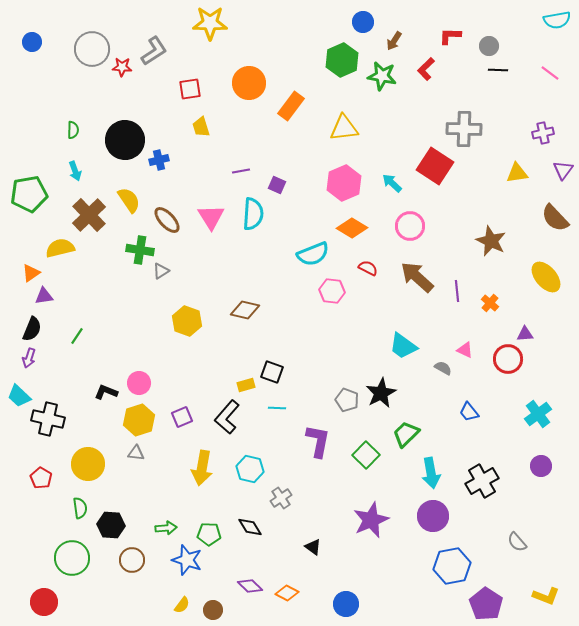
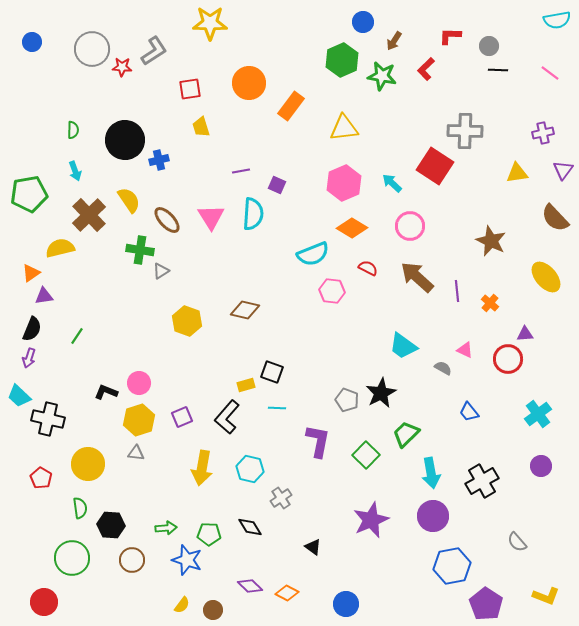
gray cross at (464, 129): moved 1 px right, 2 px down
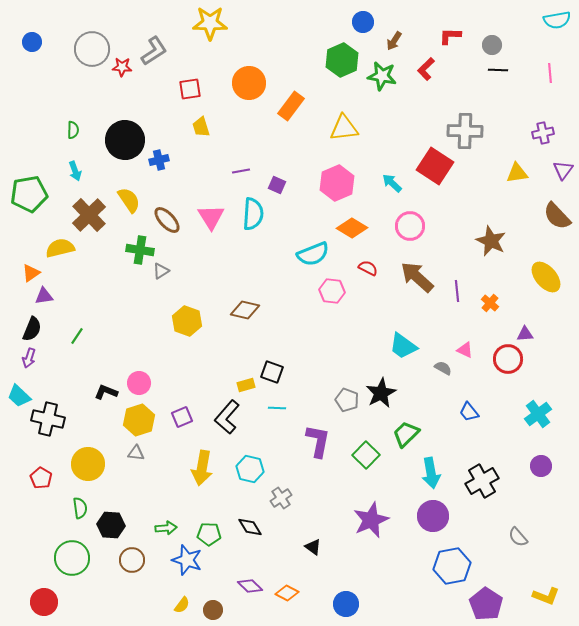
gray circle at (489, 46): moved 3 px right, 1 px up
pink line at (550, 73): rotated 48 degrees clockwise
pink hexagon at (344, 183): moved 7 px left
brown semicircle at (555, 218): moved 2 px right, 2 px up
gray semicircle at (517, 542): moved 1 px right, 5 px up
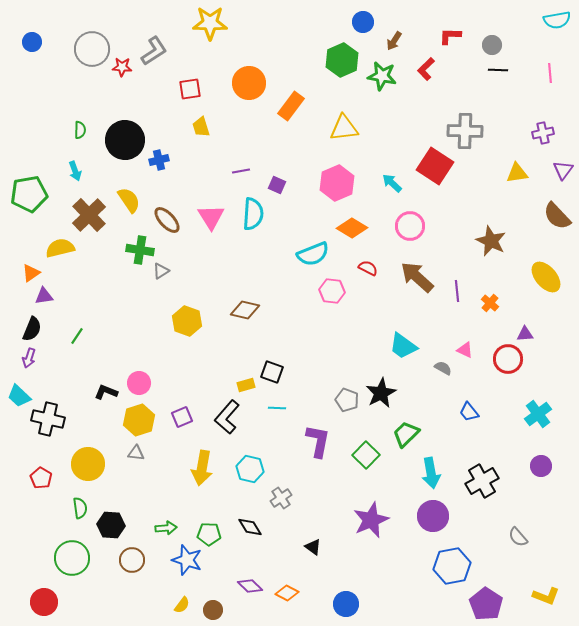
green semicircle at (73, 130): moved 7 px right
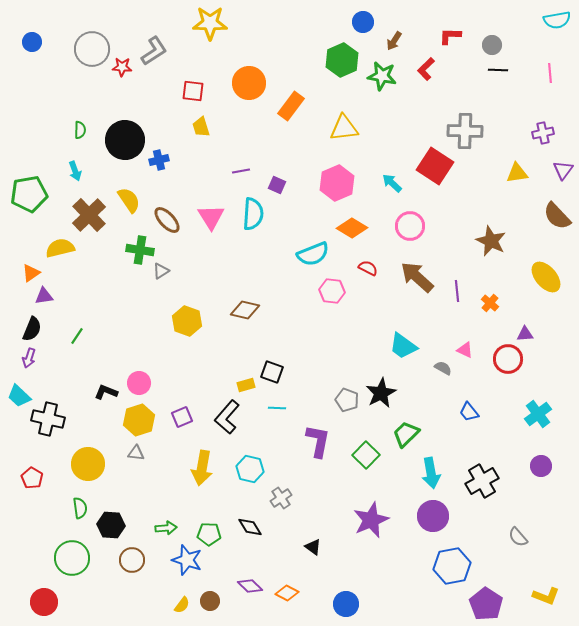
red square at (190, 89): moved 3 px right, 2 px down; rotated 15 degrees clockwise
red pentagon at (41, 478): moved 9 px left
brown circle at (213, 610): moved 3 px left, 9 px up
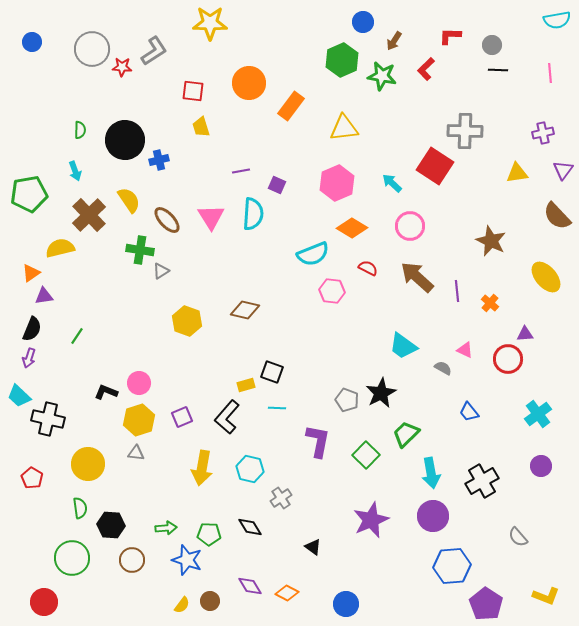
blue hexagon at (452, 566): rotated 6 degrees clockwise
purple diamond at (250, 586): rotated 15 degrees clockwise
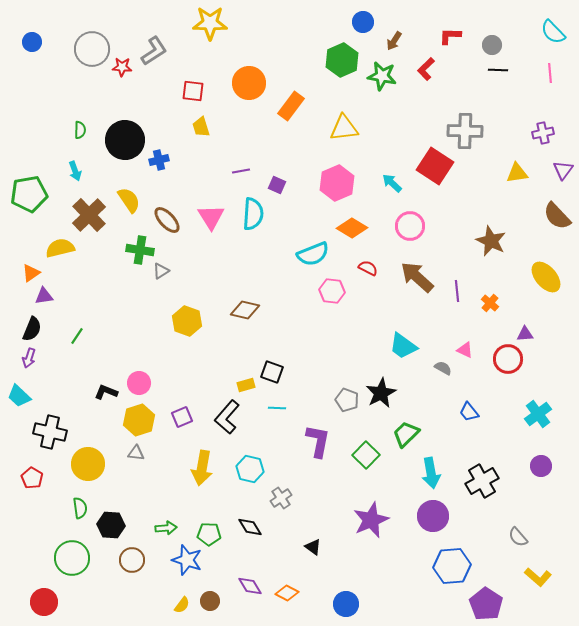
cyan semicircle at (557, 20): moved 4 px left, 12 px down; rotated 56 degrees clockwise
black cross at (48, 419): moved 2 px right, 13 px down
yellow L-shape at (546, 596): moved 8 px left, 19 px up; rotated 20 degrees clockwise
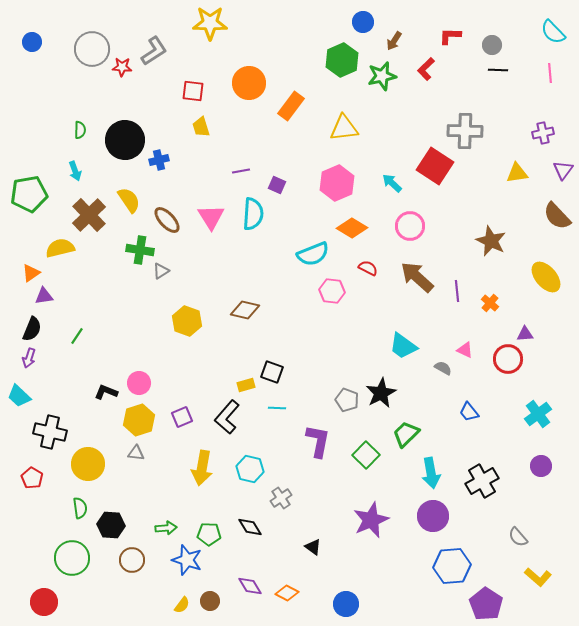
green star at (382, 76): rotated 24 degrees counterclockwise
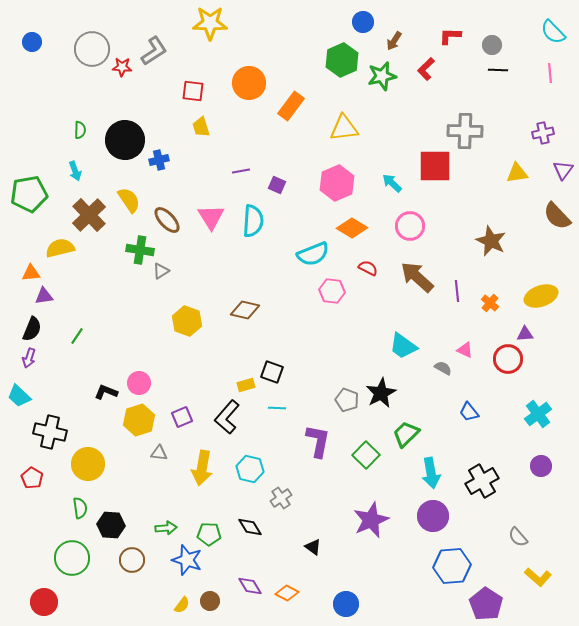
red square at (435, 166): rotated 33 degrees counterclockwise
cyan semicircle at (253, 214): moved 7 px down
orange triangle at (31, 273): rotated 30 degrees clockwise
yellow ellipse at (546, 277): moved 5 px left, 19 px down; rotated 68 degrees counterclockwise
gray triangle at (136, 453): moved 23 px right
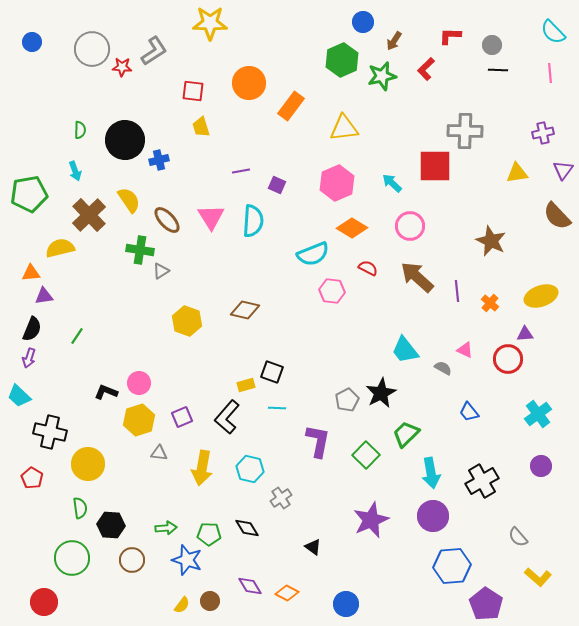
cyan trapezoid at (403, 346): moved 2 px right, 4 px down; rotated 16 degrees clockwise
gray pentagon at (347, 400): rotated 25 degrees clockwise
black diamond at (250, 527): moved 3 px left, 1 px down
